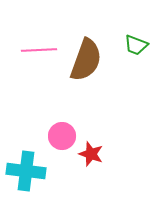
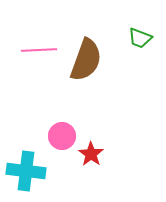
green trapezoid: moved 4 px right, 7 px up
red star: rotated 15 degrees clockwise
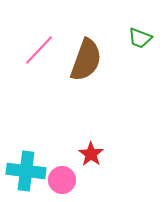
pink line: rotated 44 degrees counterclockwise
pink circle: moved 44 px down
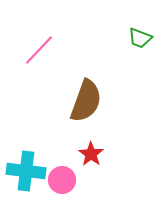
brown semicircle: moved 41 px down
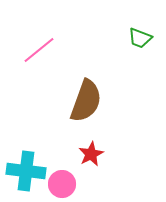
pink line: rotated 8 degrees clockwise
red star: rotated 10 degrees clockwise
pink circle: moved 4 px down
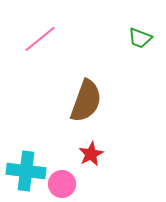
pink line: moved 1 px right, 11 px up
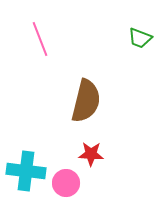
pink line: rotated 72 degrees counterclockwise
brown semicircle: rotated 6 degrees counterclockwise
red star: rotated 30 degrees clockwise
pink circle: moved 4 px right, 1 px up
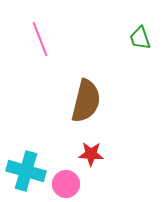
green trapezoid: rotated 50 degrees clockwise
cyan cross: rotated 9 degrees clockwise
pink circle: moved 1 px down
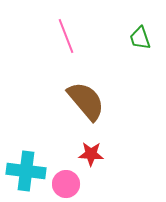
pink line: moved 26 px right, 3 px up
brown semicircle: rotated 54 degrees counterclockwise
cyan cross: rotated 9 degrees counterclockwise
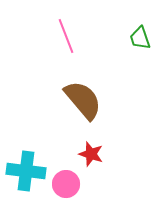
brown semicircle: moved 3 px left, 1 px up
red star: rotated 15 degrees clockwise
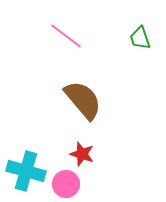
pink line: rotated 32 degrees counterclockwise
red star: moved 9 px left
cyan cross: rotated 9 degrees clockwise
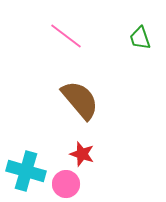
brown semicircle: moved 3 px left
